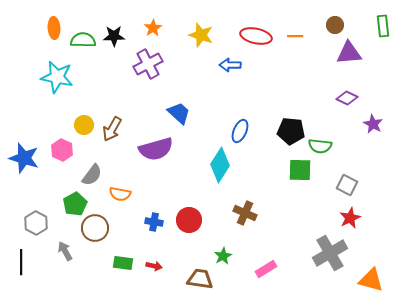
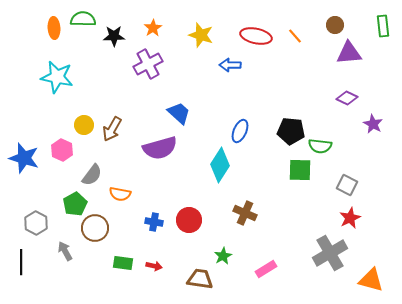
orange line at (295, 36): rotated 49 degrees clockwise
green semicircle at (83, 40): moved 21 px up
purple semicircle at (156, 149): moved 4 px right, 1 px up
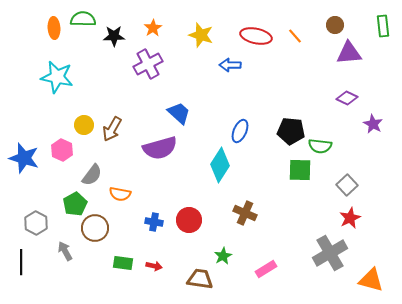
gray square at (347, 185): rotated 20 degrees clockwise
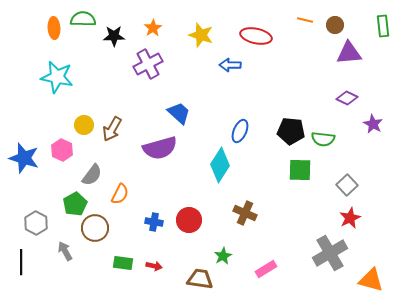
orange line at (295, 36): moved 10 px right, 16 px up; rotated 35 degrees counterclockwise
green semicircle at (320, 146): moved 3 px right, 7 px up
orange semicircle at (120, 194): rotated 75 degrees counterclockwise
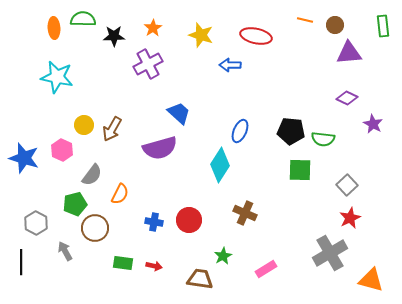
green pentagon at (75, 204): rotated 15 degrees clockwise
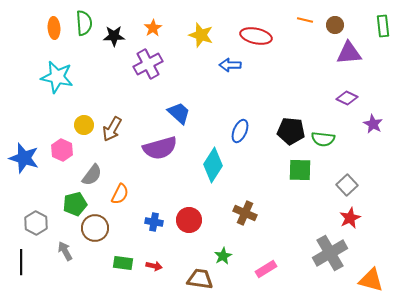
green semicircle at (83, 19): moved 1 px right, 4 px down; rotated 85 degrees clockwise
cyan diamond at (220, 165): moved 7 px left
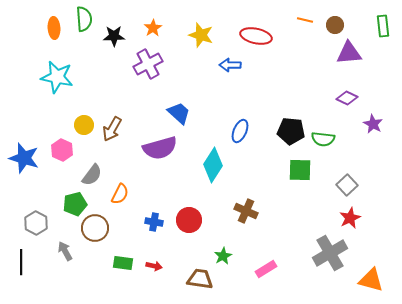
green semicircle at (84, 23): moved 4 px up
brown cross at (245, 213): moved 1 px right, 2 px up
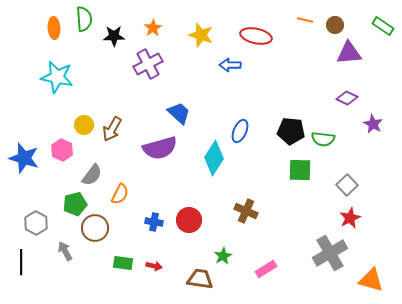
green rectangle at (383, 26): rotated 50 degrees counterclockwise
cyan diamond at (213, 165): moved 1 px right, 7 px up
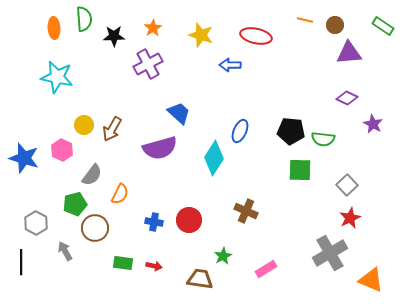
orange triangle at (371, 280): rotated 8 degrees clockwise
